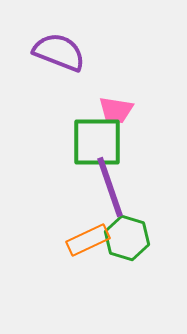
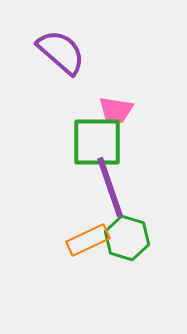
purple semicircle: moved 2 px right; rotated 20 degrees clockwise
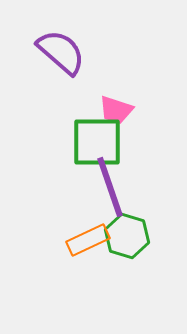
pink trapezoid: rotated 9 degrees clockwise
green hexagon: moved 2 px up
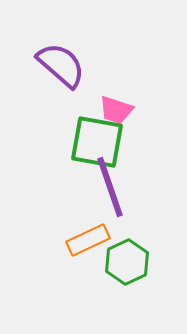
purple semicircle: moved 13 px down
green square: rotated 10 degrees clockwise
green hexagon: moved 26 px down; rotated 18 degrees clockwise
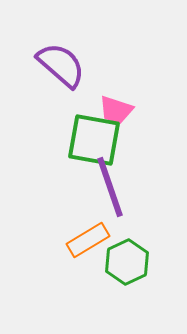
green square: moved 3 px left, 2 px up
orange rectangle: rotated 6 degrees counterclockwise
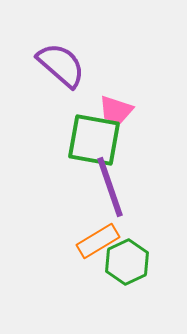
orange rectangle: moved 10 px right, 1 px down
